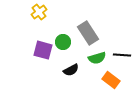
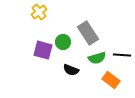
black semicircle: rotated 49 degrees clockwise
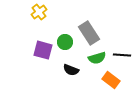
gray rectangle: moved 1 px right
green circle: moved 2 px right
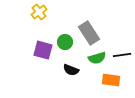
black line: rotated 12 degrees counterclockwise
orange rectangle: rotated 30 degrees counterclockwise
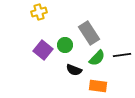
yellow cross: rotated 21 degrees clockwise
green circle: moved 3 px down
purple square: rotated 24 degrees clockwise
green semicircle: rotated 30 degrees counterclockwise
black semicircle: moved 3 px right
orange rectangle: moved 13 px left, 6 px down
